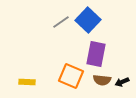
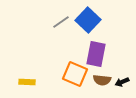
orange square: moved 4 px right, 2 px up
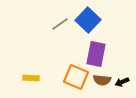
gray line: moved 1 px left, 2 px down
orange square: moved 1 px right, 3 px down
yellow rectangle: moved 4 px right, 4 px up
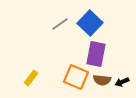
blue square: moved 2 px right, 3 px down
yellow rectangle: rotated 56 degrees counterclockwise
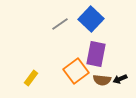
blue square: moved 1 px right, 4 px up
orange square: moved 6 px up; rotated 30 degrees clockwise
black arrow: moved 2 px left, 3 px up
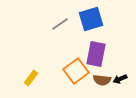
blue square: rotated 30 degrees clockwise
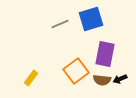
gray line: rotated 12 degrees clockwise
purple rectangle: moved 9 px right
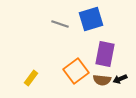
gray line: rotated 42 degrees clockwise
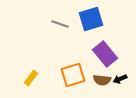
purple rectangle: rotated 50 degrees counterclockwise
orange square: moved 3 px left, 4 px down; rotated 20 degrees clockwise
